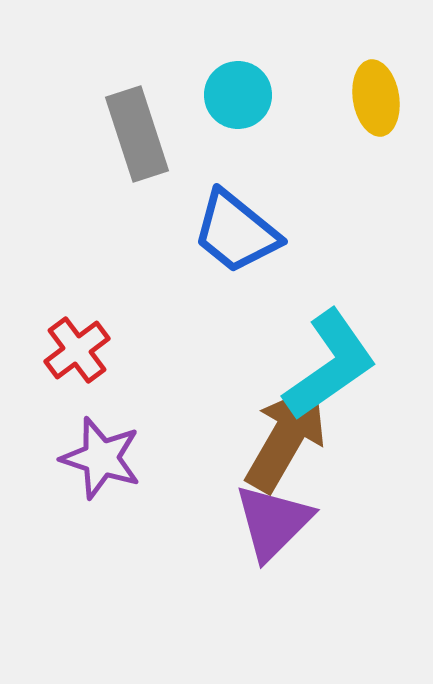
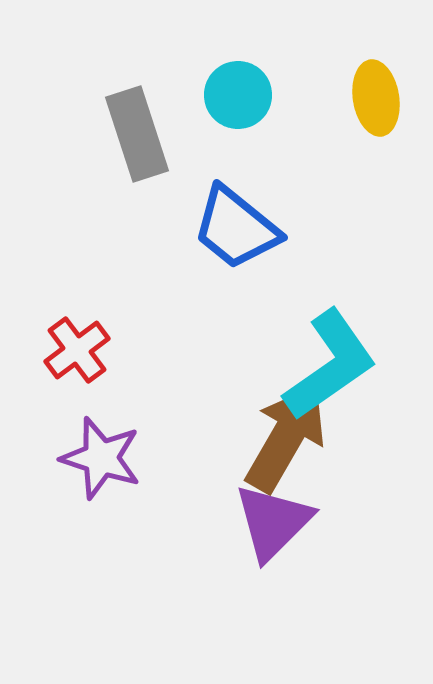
blue trapezoid: moved 4 px up
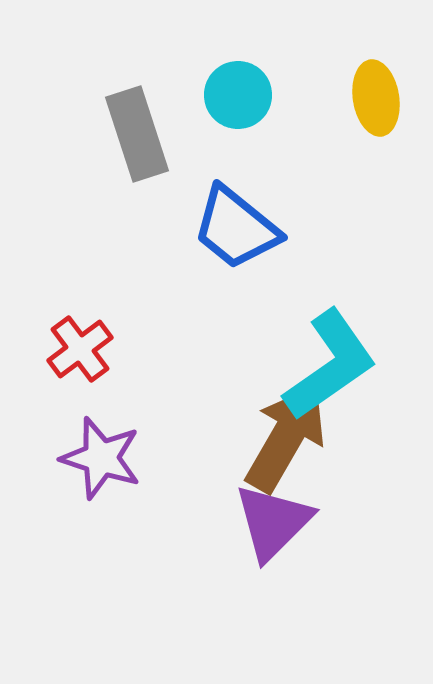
red cross: moved 3 px right, 1 px up
